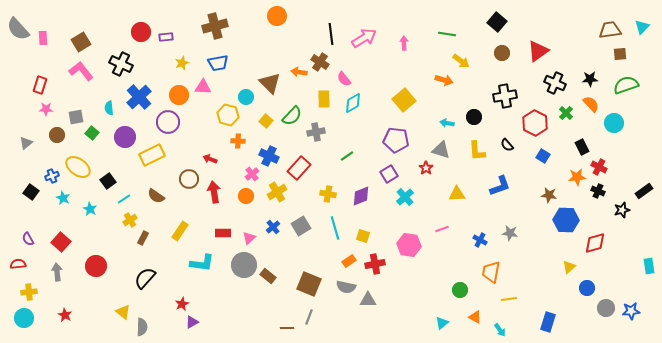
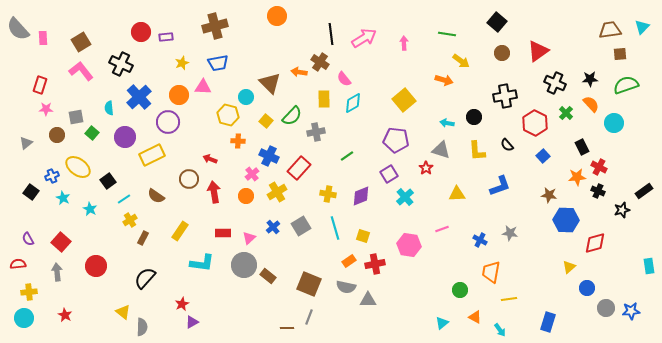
blue square at (543, 156): rotated 16 degrees clockwise
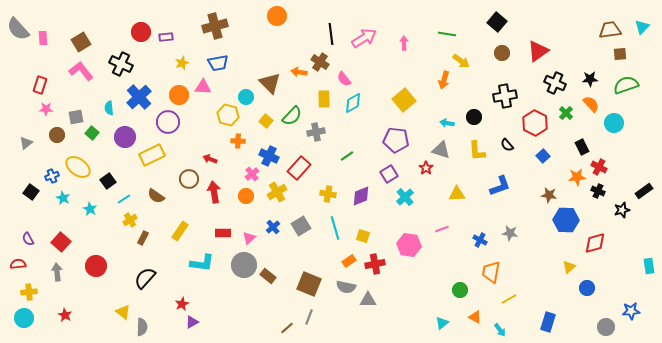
orange arrow at (444, 80): rotated 90 degrees clockwise
yellow line at (509, 299): rotated 21 degrees counterclockwise
gray circle at (606, 308): moved 19 px down
brown line at (287, 328): rotated 40 degrees counterclockwise
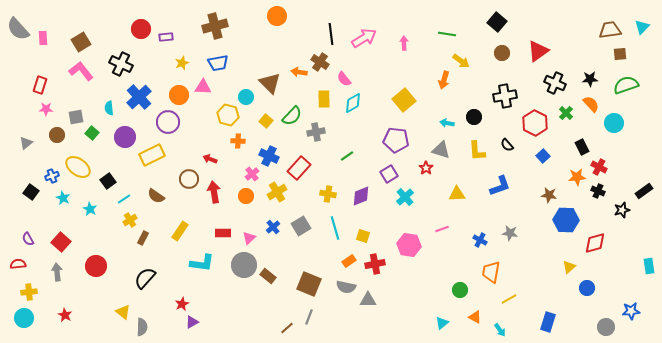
red circle at (141, 32): moved 3 px up
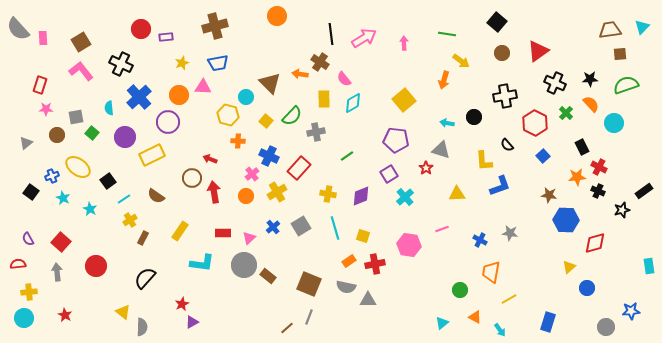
orange arrow at (299, 72): moved 1 px right, 2 px down
yellow L-shape at (477, 151): moved 7 px right, 10 px down
brown circle at (189, 179): moved 3 px right, 1 px up
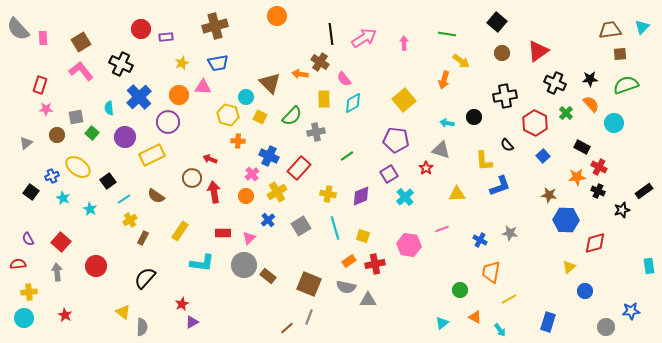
yellow square at (266, 121): moved 6 px left, 4 px up; rotated 16 degrees counterclockwise
black rectangle at (582, 147): rotated 35 degrees counterclockwise
blue cross at (273, 227): moved 5 px left, 7 px up
blue circle at (587, 288): moved 2 px left, 3 px down
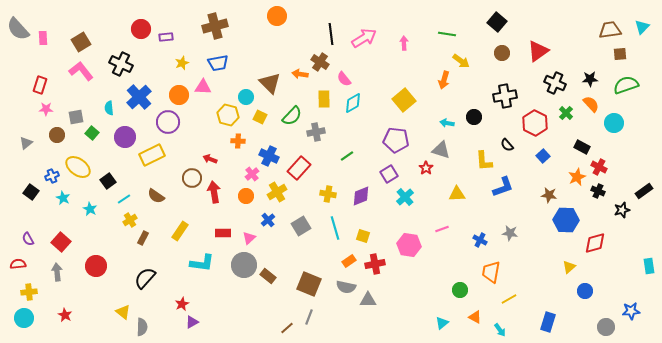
orange star at (577, 177): rotated 18 degrees counterclockwise
blue L-shape at (500, 186): moved 3 px right, 1 px down
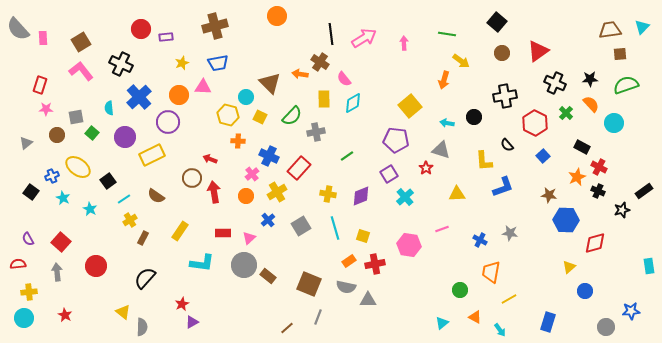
yellow square at (404, 100): moved 6 px right, 6 px down
gray line at (309, 317): moved 9 px right
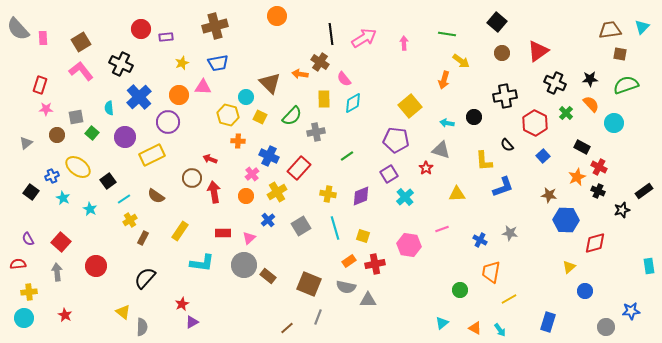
brown square at (620, 54): rotated 16 degrees clockwise
orange triangle at (475, 317): moved 11 px down
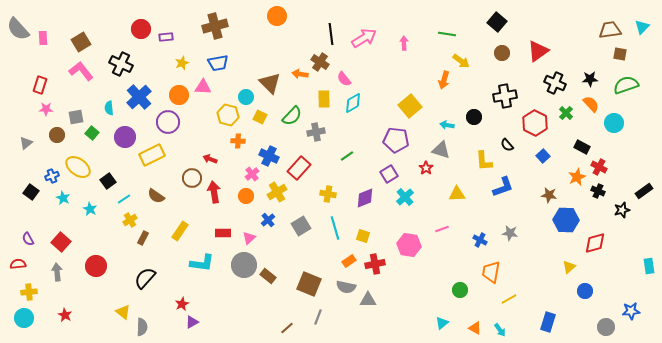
cyan arrow at (447, 123): moved 2 px down
purple diamond at (361, 196): moved 4 px right, 2 px down
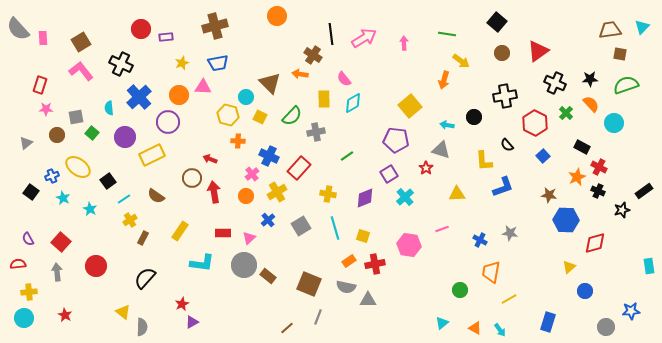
brown cross at (320, 62): moved 7 px left, 7 px up
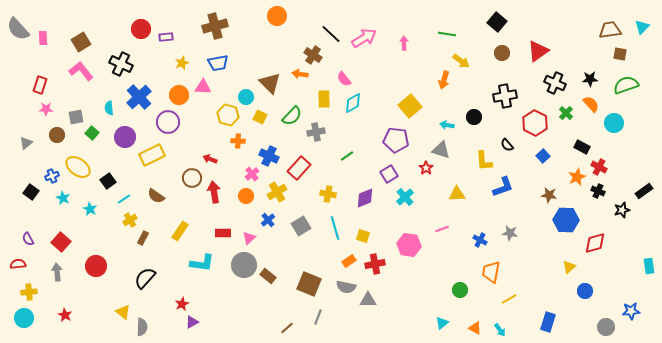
black line at (331, 34): rotated 40 degrees counterclockwise
